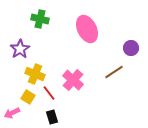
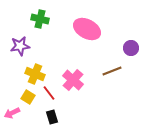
pink ellipse: rotated 36 degrees counterclockwise
purple star: moved 3 px up; rotated 24 degrees clockwise
brown line: moved 2 px left, 1 px up; rotated 12 degrees clockwise
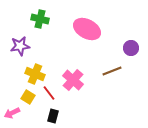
black rectangle: moved 1 px right, 1 px up; rotated 32 degrees clockwise
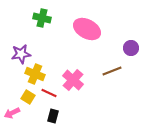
green cross: moved 2 px right, 1 px up
purple star: moved 1 px right, 8 px down
red line: rotated 28 degrees counterclockwise
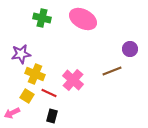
pink ellipse: moved 4 px left, 10 px up
purple circle: moved 1 px left, 1 px down
yellow square: moved 1 px left, 1 px up
black rectangle: moved 1 px left
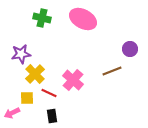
yellow cross: rotated 24 degrees clockwise
yellow square: moved 2 px down; rotated 32 degrees counterclockwise
black rectangle: rotated 24 degrees counterclockwise
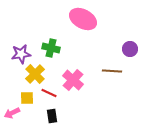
green cross: moved 9 px right, 30 px down
brown line: rotated 24 degrees clockwise
